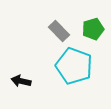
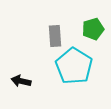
gray rectangle: moved 4 px left, 5 px down; rotated 40 degrees clockwise
cyan pentagon: rotated 12 degrees clockwise
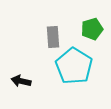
green pentagon: moved 1 px left
gray rectangle: moved 2 px left, 1 px down
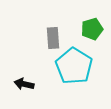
gray rectangle: moved 1 px down
black arrow: moved 3 px right, 3 px down
